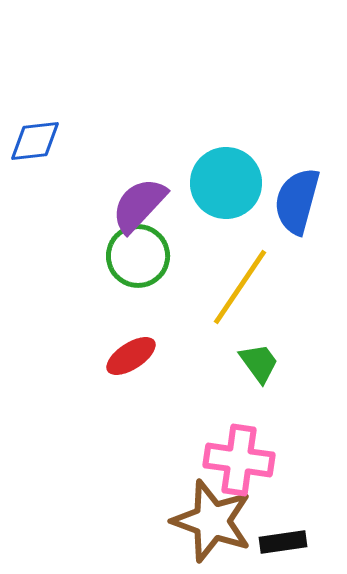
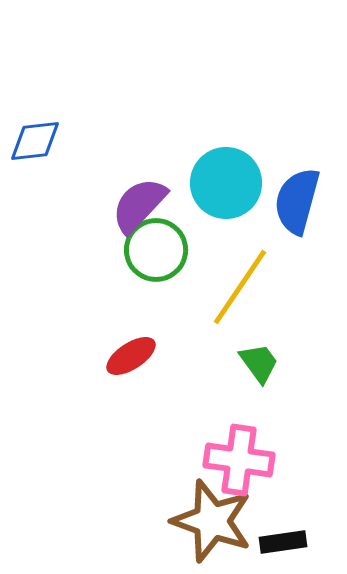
green circle: moved 18 px right, 6 px up
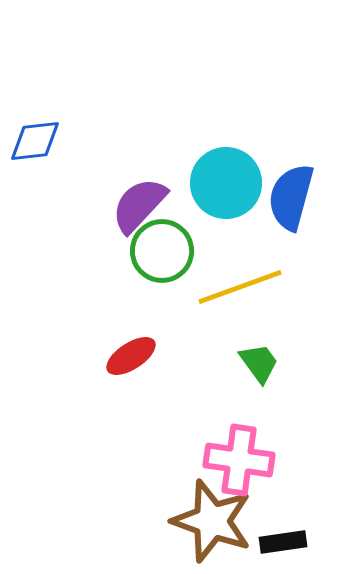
blue semicircle: moved 6 px left, 4 px up
green circle: moved 6 px right, 1 px down
yellow line: rotated 36 degrees clockwise
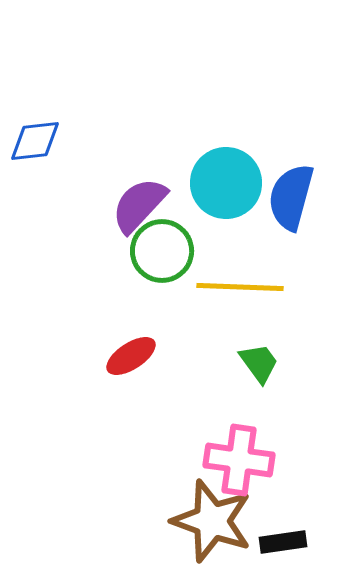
yellow line: rotated 22 degrees clockwise
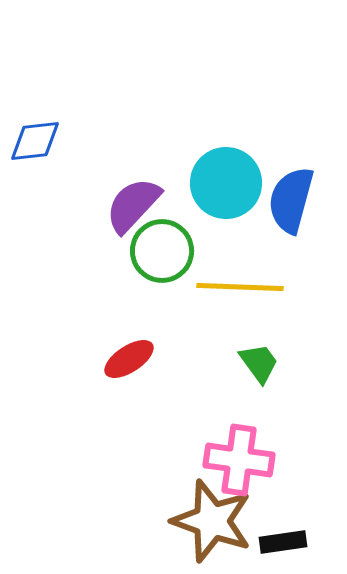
blue semicircle: moved 3 px down
purple semicircle: moved 6 px left
red ellipse: moved 2 px left, 3 px down
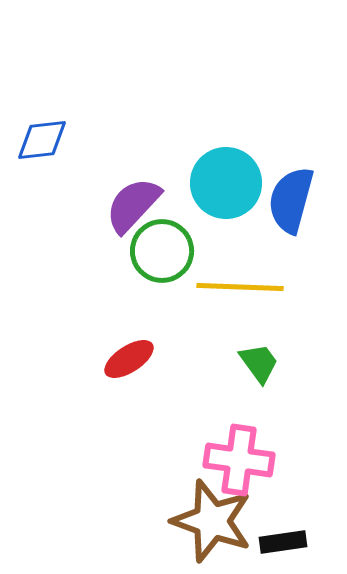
blue diamond: moved 7 px right, 1 px up
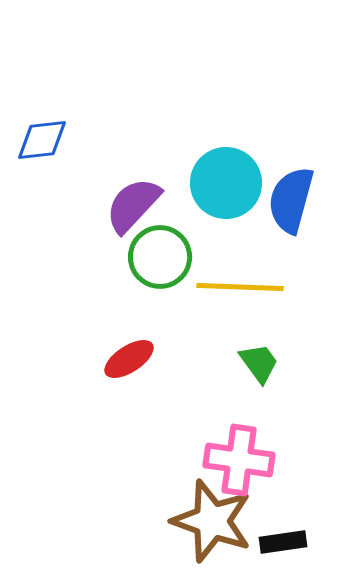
green circle: moved 2 px left, 6 px down
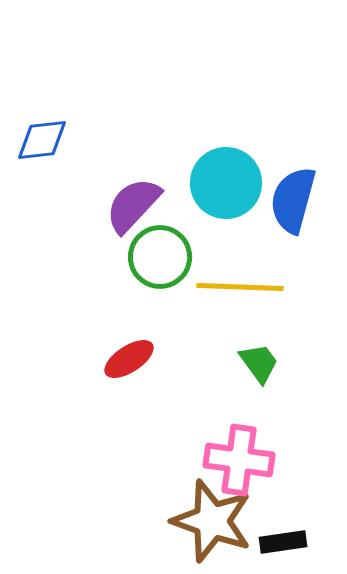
blue semicircle: moved 2 px right
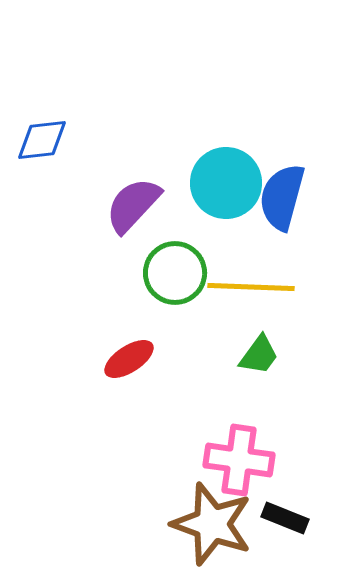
blue semicircle: moved 11 px left, 3 px up
green circle: moved 15 px right, 16 px down
yellow line: moved 11 px right
green trapezoid: moved 8 px up; rotated 72 degrees clockwise
brown star: moved 3 px down
black rectangle: moved 2 px right, 24 px up; rotated 30 degrees clockwise
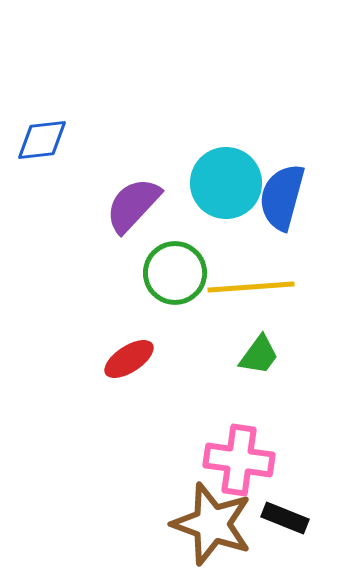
yellow line: rotated 6 degrees counterclockwise
